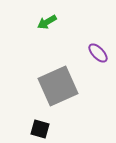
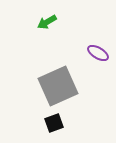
purple ellipse: rotated 15 degrees counterclockwise
black square: moved 14 px right, 6 px up; rotated 36 degrees counterclockwise
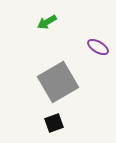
purple ellipse: moved 6 px up
gray square: moved 4 px up; rotated 6 degrees counterclockwise
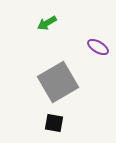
green arrow: moved 1 px down
black square: rotated 30 degrees clockwise
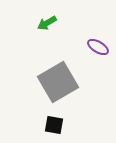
black square: moved 2 px down
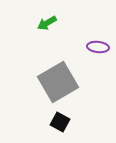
purple ellipse: rotated 25 degrees counterclockwise
black square: moved 6 px right, 3 px up; rotated 18 degrees clockwise
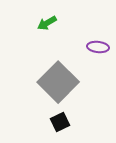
gray square: rotated 15 degrees counterclockwise
black square: rotated 36 degrees clockwise
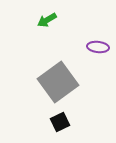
green arrow: moved 3 px up
gray square: rotated 9 degrees clockwise
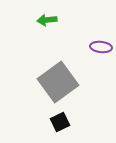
green arrow: rotated 24 degrees clockwise
purple ellipse: moved 3 px right
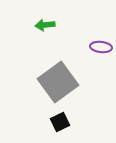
green arrow: moved 2 px left, 5 px down
